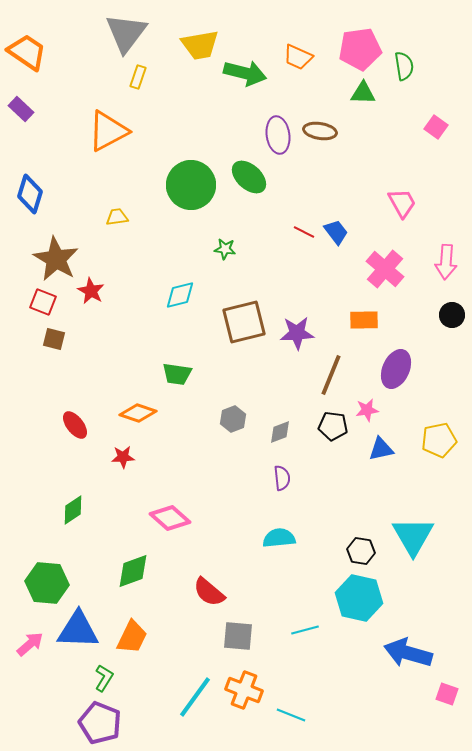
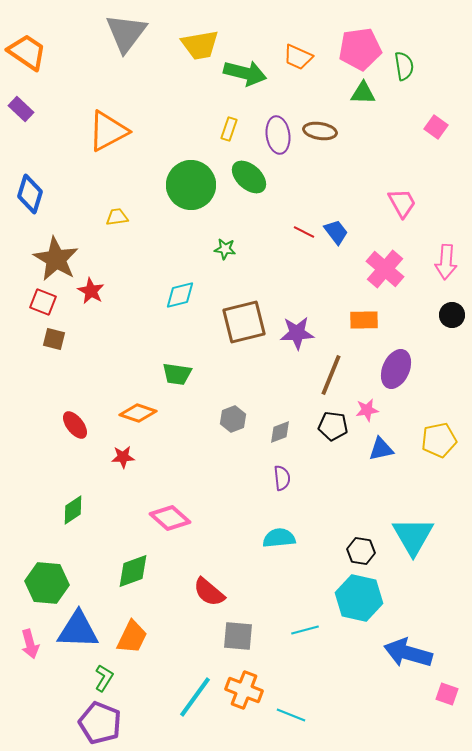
yellow rectangle at (138, 77): moved 91 px right, 52 px down
pink arrow at (30, 644): rotated 116 degrees clockwise
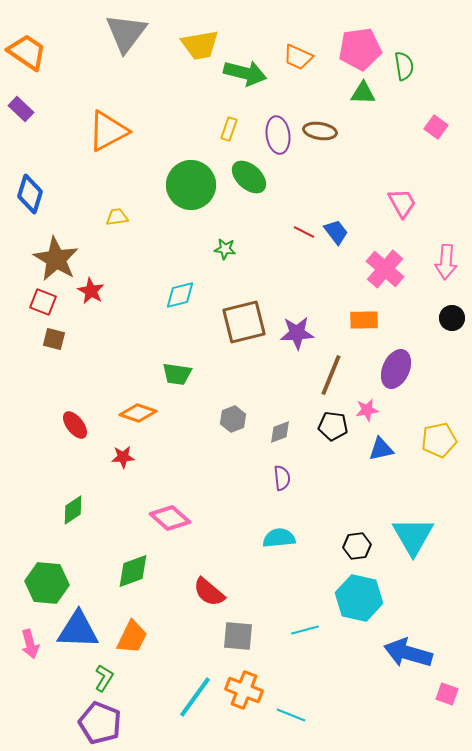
black circle at (452, 315): moved 3 px down
black hexagon at (361, 551): moved 4 px left, 5 px up; rotated 16 degrees counterclockwise
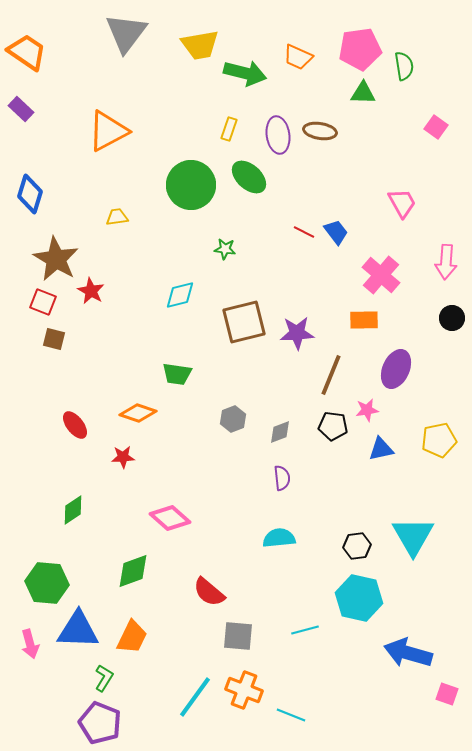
pink cross at (385, 269): moved 4 px left, 6 px down
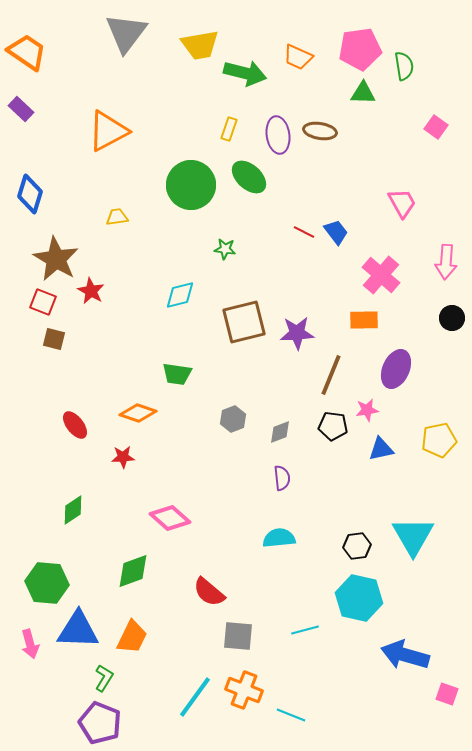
blue arrow at (408, 653): moved 3 px left, 2 px down
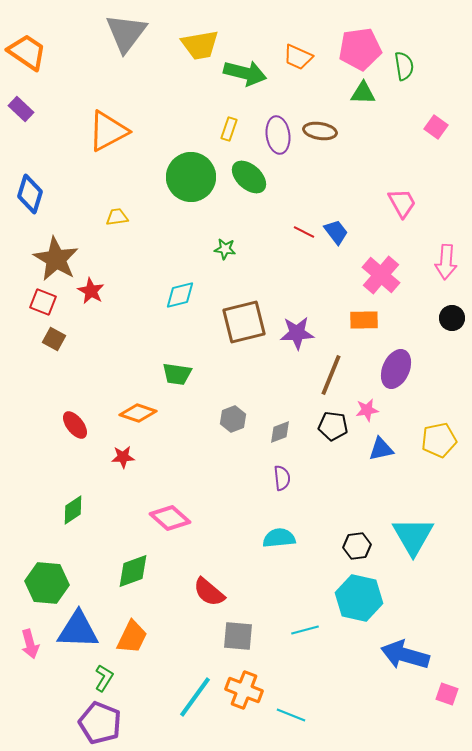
green circle at (191, 185): moved 8 px up
brown square at (54, 339): rotated 15 degrees clockwise
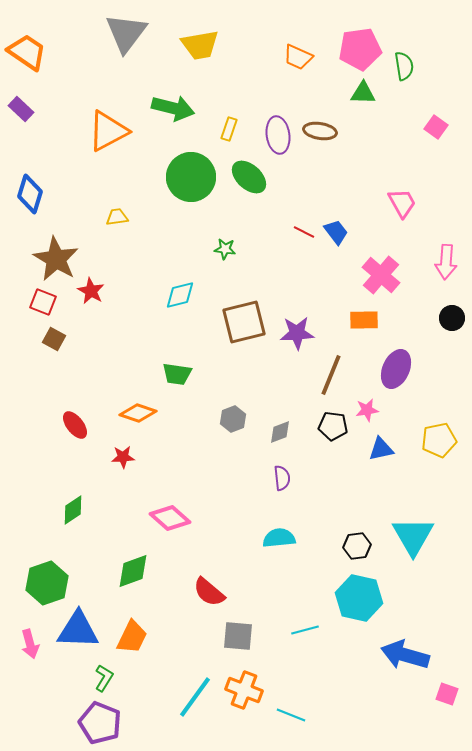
green arrow at (245, 73): moved 72 px left, 35 px down
green hexagon at (47, 583): rotated 24 degrees counterclockwise
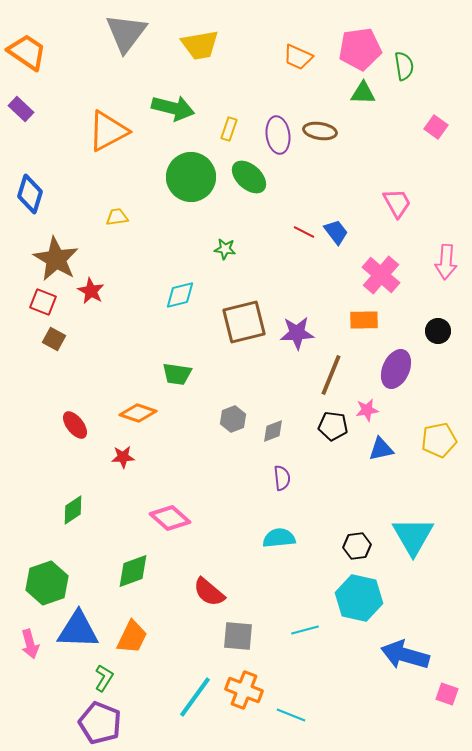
pink trapezoid at (402, 203): moved 5 px left
black circle at (452, 318): moved 14 px left, 13 px down
gray diamond at (280, 432): moved 7 px left, 1 px up
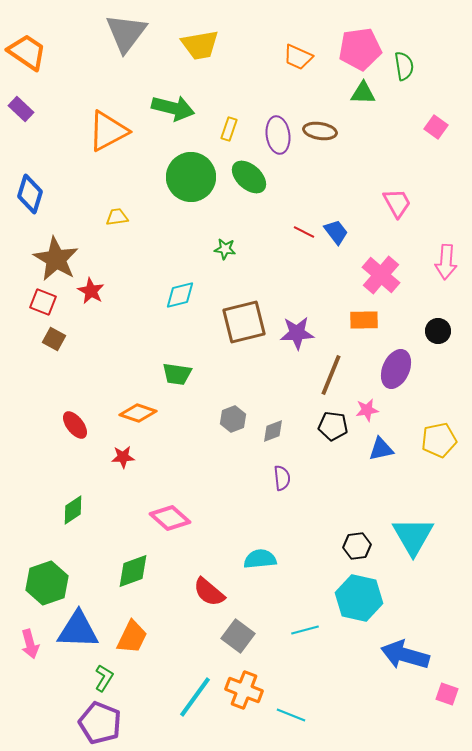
cyan semicircle at (279, 538): moved 19 px left, 21 px down
gray square at (238, 636): rotated 32 degrees clockwise
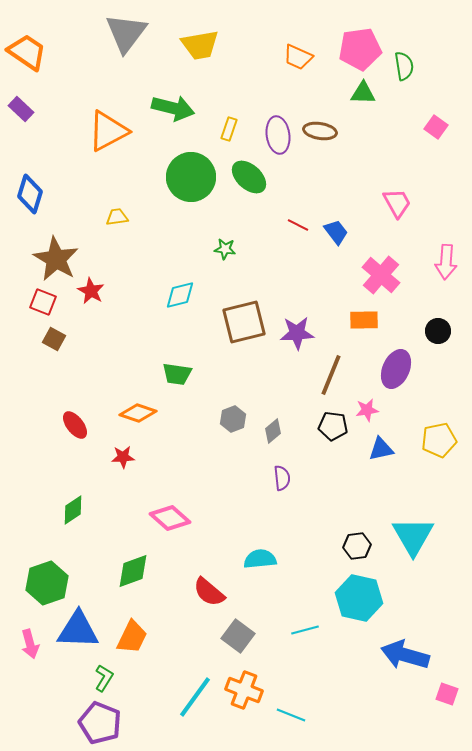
red line at (304, 232): moved 6 px left, 7 px up
gray diamond at (273, 431): rotated 20 degrees counterclockwise
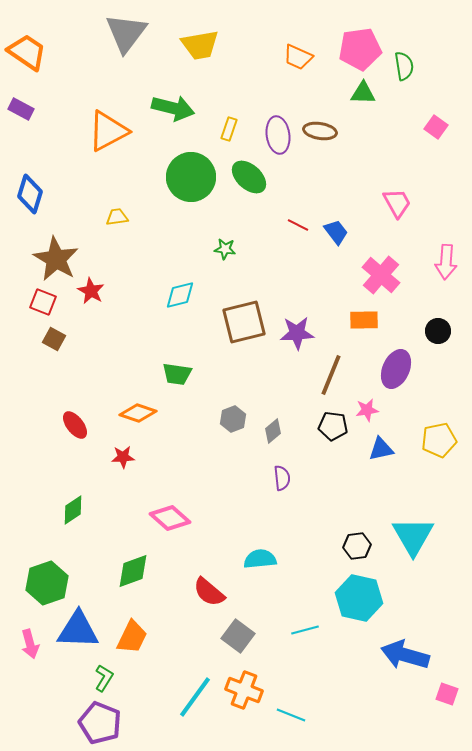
purple rectangle at (21, 109): rotated 15 degrees counterclockwise
